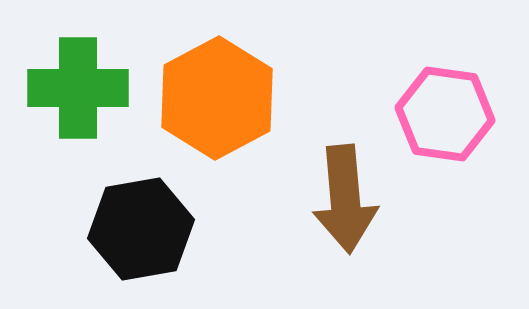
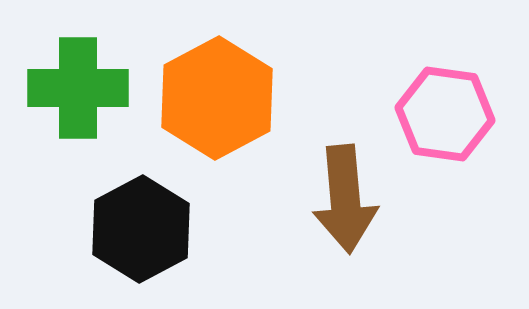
black hexagon: rotated 18 degrees counterclockwise
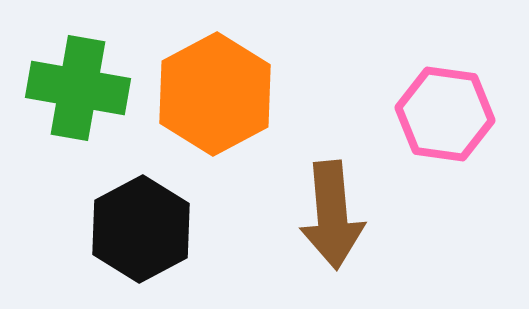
green cross: rotated 10 degrees clockwise
orange hexagon: moved 2 px left, 4 px up
brown arrow: moved 13 px left, 16 px down
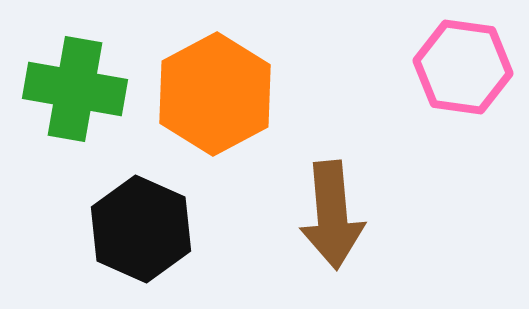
green cross: moved 3 px left, 1 px down
pink hexagon: moved 18 px right, 47 px up
black hexagon: rotated 8 degrees counterclockwise
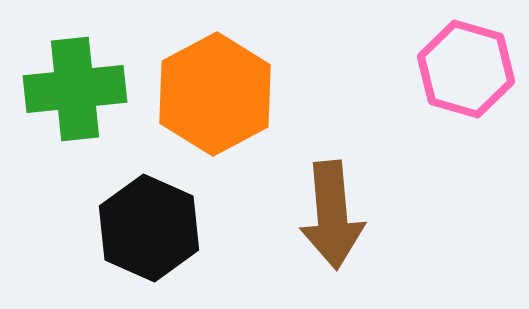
pink hexagon: moved 3 px right, 2 px down; rotated 8 degrees clockwise
green cross: rotated 16 degrees counterclockwise
black hexagon: moved 8 px right, 1 px up
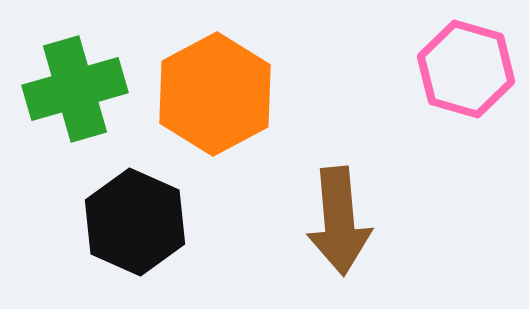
green cross: rotated 10 degrees counterclockwise
brown arrow: moved 7 px right, 6 px down
black hexagon: moved 14 px left, 6 px up
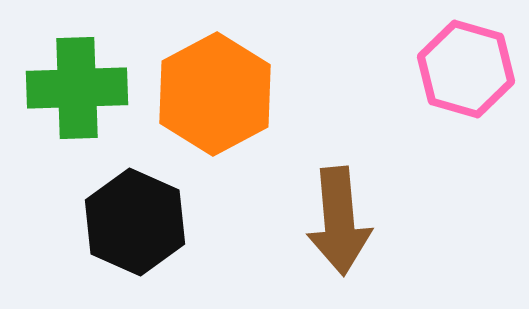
green cross: moved 2 px right, 1 px up; rotated 14 degrees clockwise
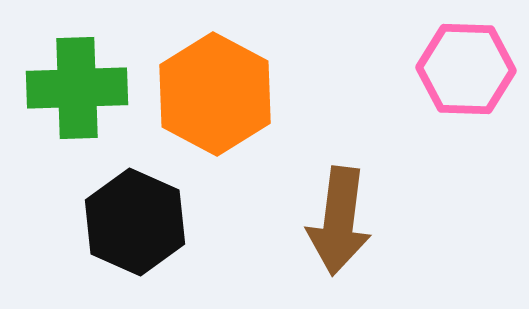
pink hexagon: rotated 14 degrees counterclockwise
orange hexagon: rotated 4 degrees counterclockwise
brown arrow: rotated 12 degrees clockwise
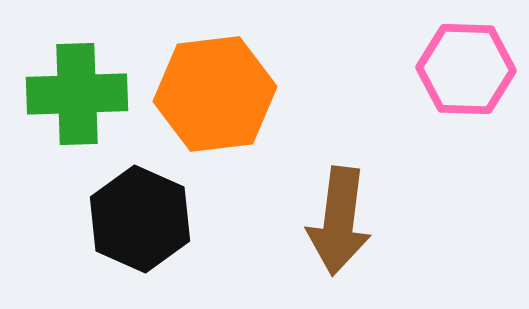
green cross: moved 6 px down
orange hexagon: rotated 25 degrees clockwise
black hexagon: moved 5 px right, 3 px up
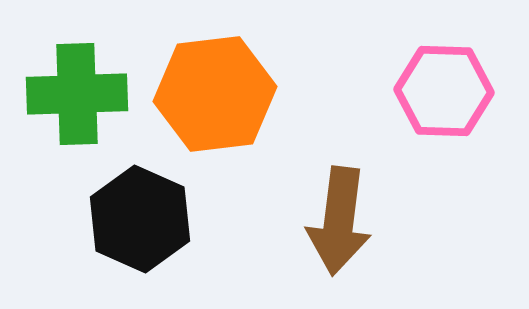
pink hexagon: moved 22 px left, 22 px down
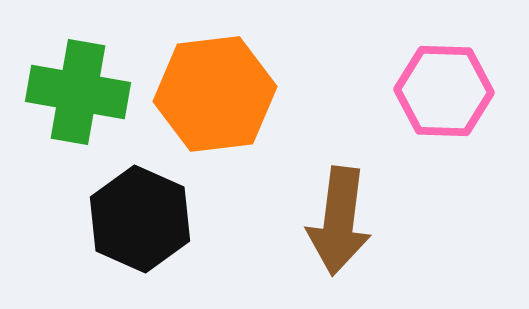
green cross: moved 1 px right, 2 px up; rotated 12 degrees clockwise
